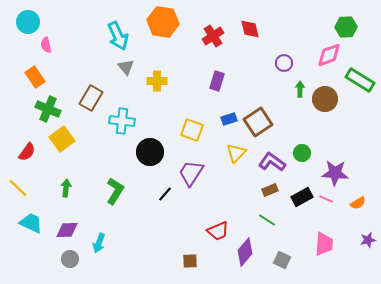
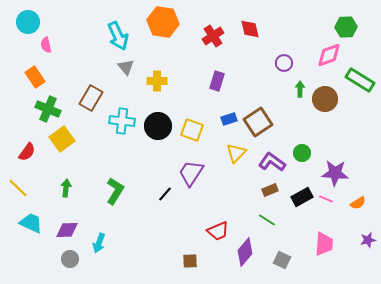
black circle at (150, 152): moved 8 px right, 26 px up
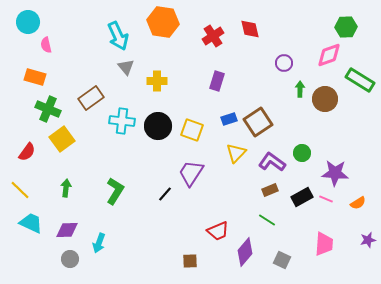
orange rectangle at (35, 77): rotated 40 degrees counterclockwise
brown rectangle at (91, 98): rotated 25 degrees clockwise
yellow line at (18, 188): moved 2 px right, 2 px down
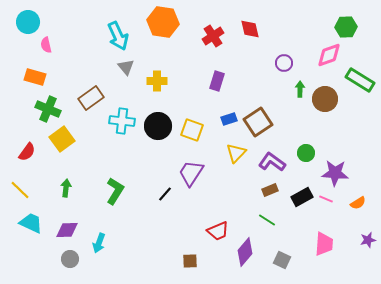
green circle at (302, 153): moved 4 px right
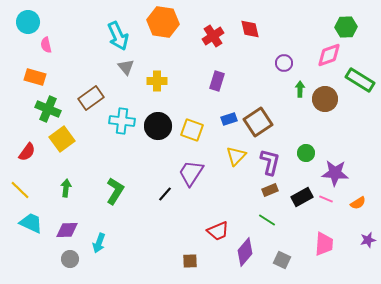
yellow triangle at (236, 153): moved 3 px down
purple L-shape at (272, 162): moved 2 px left; rotated 68 degrees clockwise
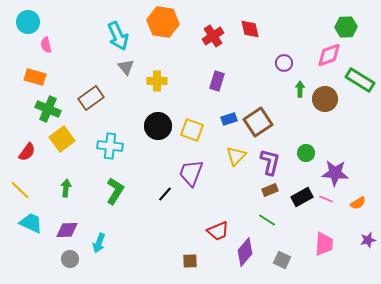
cyan cross at (122, 121): moved 12 px left, 25 px down
purple trapezoid at (191, 173): rotated 12 degrees counterclockwise
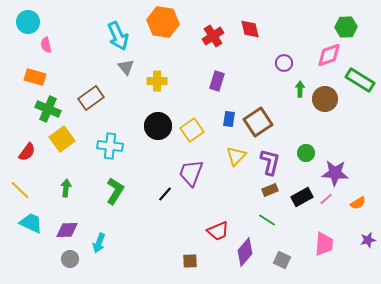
blue rectangle at (229, 119): rotated 63 degrees counterclockwise
yellow square at (192, 130): rotated 35 degrees clockwise
pink line at (326, 199): rotated 64 degrees counterclockwise
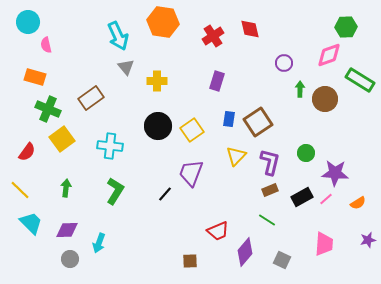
cyan trapezoid at (31, 223): rotated 20 degrees clockwise
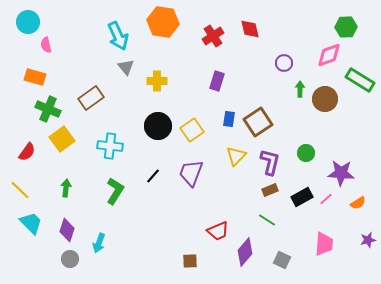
purple star at (335, 173): moved 6 px right
black line at (165, 194): moved 12 px left, 18 px up
purple diamond at (67, 230): rotated 70 degrees counterclockwise
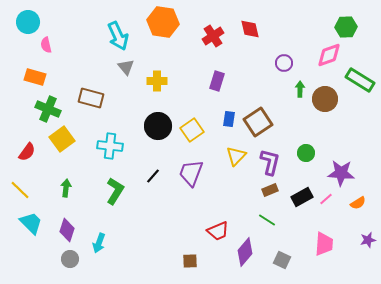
brown rectangle at (91, 98): rotated 50 degrees clockwise
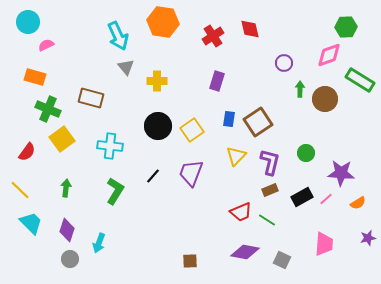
pink semicircle at (46, 45): rotated 77 degrees clockwise
red trapezoid at (218, 231): moved 23 px right, 19 px up
purple star at (368, 240): moved 2 px up
purple diamond at (245, 252): rotated 60 degrees clockwise
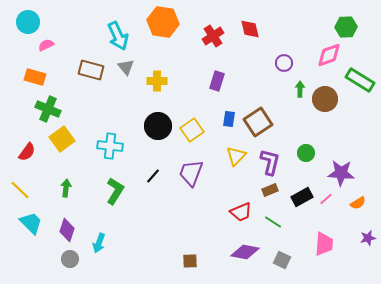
brown rectangle at (91, 98): moved 28 px up
green line at (267, 220): moved 6 px right, 2 px down
